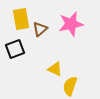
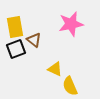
yellow rectangle: moved 6 px left, 8 px down
brown triangle: moved 6 px left, 11 px down; rotated 42 degrees counterclockwise
black square: moved 1 px right
yellow semicircle: rotated 42 degrees counterclockwise
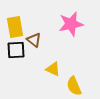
black square: moved 1 px down; rotated 18 degrees clockwise
yellow triangle: moved 2 px left
yellow semicircle: moved 4 px right
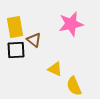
yellow triangle: moved 2 px right
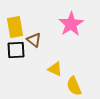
pink star: rotated 20 degrees counterclockwise
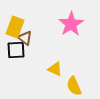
yellow rectangle: rotated 30 degrees clockwise
brown triangle: moved 9 px left, 2 px up
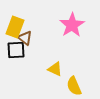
pink star: moved 1 px right, 1 px down
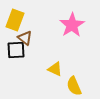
yellow rectangle: moved 7 px up
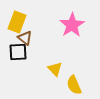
yellow rectangle: moved 2 px right, 2 px down
black square: moved 2 px right, 2 px down
yellow triangle: rotated 21 degrees clockwise
yellow semicircle: moved 1 px up
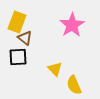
black square: moved 5 px down
